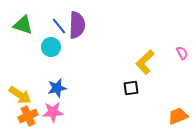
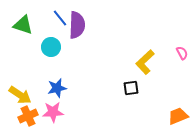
blue line: moved 1 px right, 8 px up
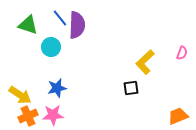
green triangle: moved 5 px right
pink semicircle: rotated 48 degrees clockwise
pink star: moved 3 px down
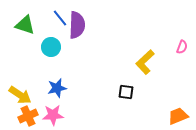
green triangle: moved 3 px left
pink semicircle: moved 6 px up
black square: moved 5 px left, 4 px down; rotated 14 degrees clockwise
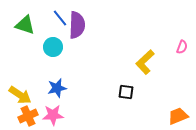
cyan circle: moved 2 px right
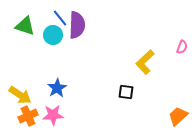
green triangle: moved 1 px down
cyan circle: moved 12 px up
blue star: rotated 18 degrees counterclockwise
orange trapezoid: rotated 20 degrees counterclockwise
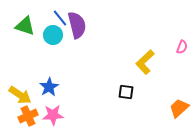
purple semicircle: rotated 16 degrees counterclockwise
blue star: moved 8 px left, 1 px up
orange trapezoid: moved 1 px right, 8 px up
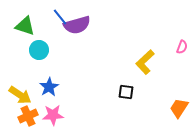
blue line: moved 1 px up
purple semicircle: rotated 88 degrees clockwise
cyan circle: moved 14 px left, 15 px down
orange trapezoid: rotated 15 degrees counterclockwise
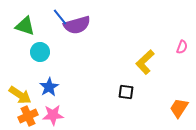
cyan circle: moved 1 px right, 2 px down
